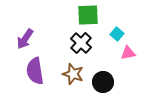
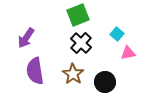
green square: moved 10 px left; rotated 20 degrees counterclockwise
purple arrow: moved 1 px right, 1 px up
brown star: rotated 15 degrees clockwise
black circle: moved 2 px right
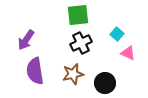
green square: rotated 15 degrees clockwise
purple arrow: moved 2 px down
black cross: rotated 20 degrees clockwise
pink triangle: rotated 35 degrees clockwise
brown star: rotated 25 degrees clockwise
black circle: moved 1 px down
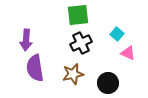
purple arrow: rotated 30 degrees counterclockwise
purple semicircle: moved 3 px up
black circle: moved 3 px right
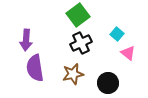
green square: rotated 30 degrees counterclockwise
pink triangle: rotated 14 degrees clockwise
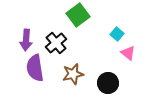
black cross: moved 25 px left; rotated 15 degrees counterclockwise
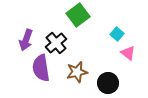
purple arrow: rotated 15 degrees clockwise
purple semicircle: moved 6 px right
brown star: moved 4 px right, 2 px up
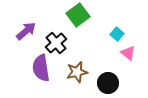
purple arrow: moved 9 px up; rotated 150 degrees counterclockwise
